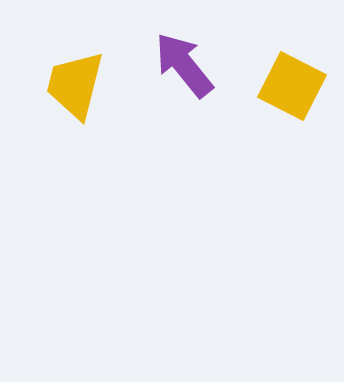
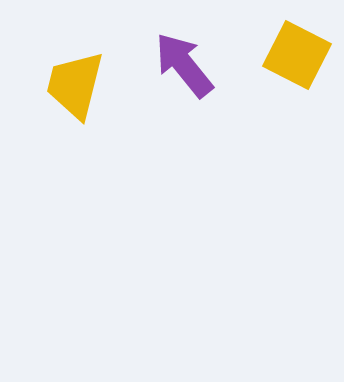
yellow square: moved 5 px right, 31 px up
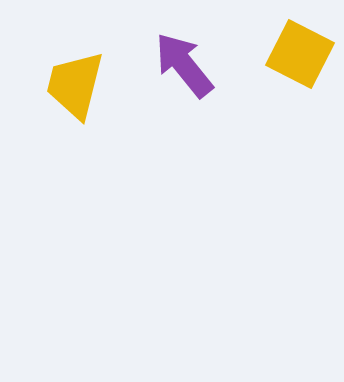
yellow square: moved 3 px right, 1 px up
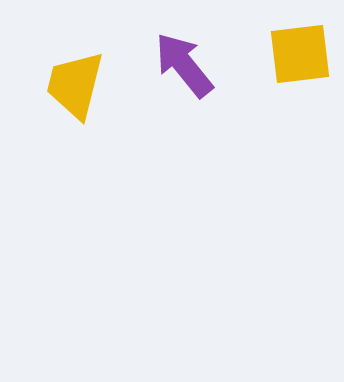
yellow square: rotated 34 degrees counterclockwise
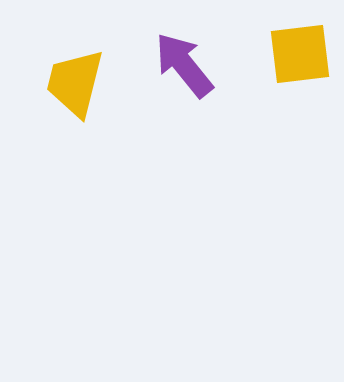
yellow trapezoid: moved 2 px up
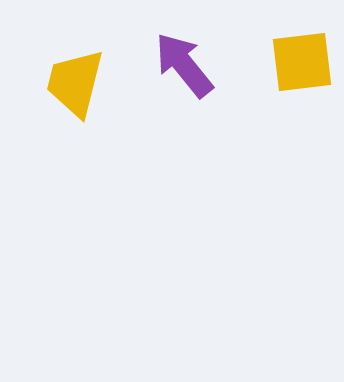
yellow square: moved 2 px right, 8 px down
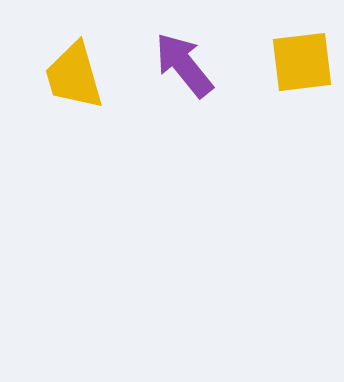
yellow trapezoid: moved 1 px left, 7 px up; rotated 30 degrees counterclockwise
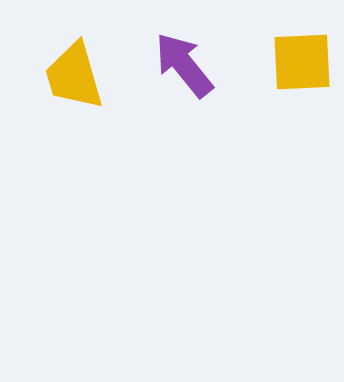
yellow square: rotated 4 degrees clockwise
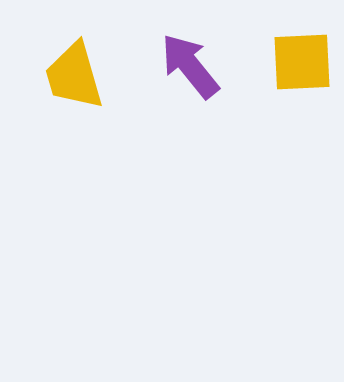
purple arrow: moved 6 px right, 1 px down
